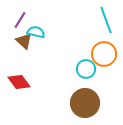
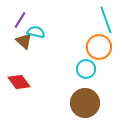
orange circle: moved 5 px left, 7 px up
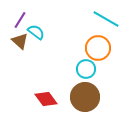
cyan line: moved 1 px up; rotated 40 degrees counterclockwise
cyan semicircle: rotated 24 degrees clockwise
brown triangle: moved 4 px left
orange circle: moved 1 px left, 1 px down
red diamond: moved 27 px right, 17 px down
brown circle: moved 6 px up
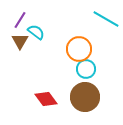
brown triangle: rotated 18 degrees clockwise
orange circle: moved 19 px left, 1 px down
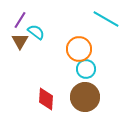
red diamond: rotated 40 degrees clockwise
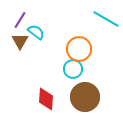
cyan circle: moved 13 px left
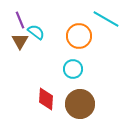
purple line: rotated 54 degrees counterclockwise
orange circle: moved 13 px up
brown circle: moved 5 px left, 7 px down
